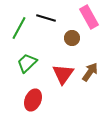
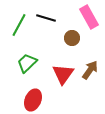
green line: moved 3 px up
brown arrow: moved 2 px up
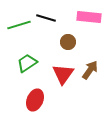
pink rectangle: rotated 55 degrees counterclockwise
green line: rotated 45 degrees clockwise
brown circle: moved 4 px left, 4 px down
green trapezoid: rotated 10 degrees clockwise
red ellipse: moved 2 px right
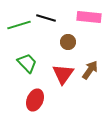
green trapezoid: rotated 80 degrees clockwise
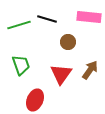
black line: moved 1 px right, 1 px down
green trapezoid: moved 6 px left, 2 px down; rotated 25 degrees clockwise
red triangle: moved 2 px left
